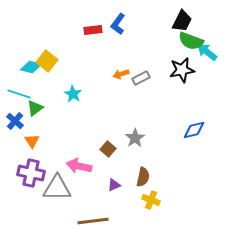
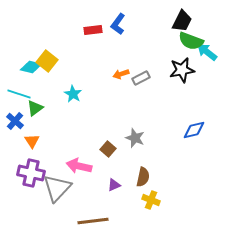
gray star: rotated 18 degrees counterclockwise
gray triangle: rotated 48 degrees counterclockwise
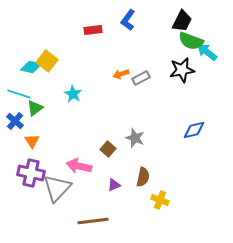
blue L-shape: moved 10 px right, 4 px up
yellow cross: moved 9 px right
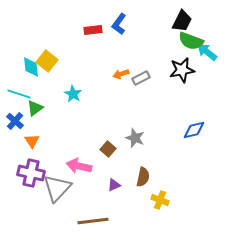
blue L-shape: moved 9 px left, 4 px down
cyan diamond: rotated 70 degrees clockwise
